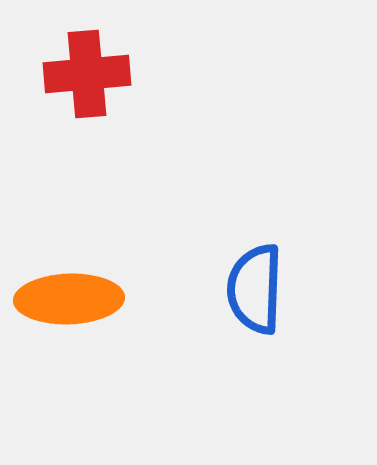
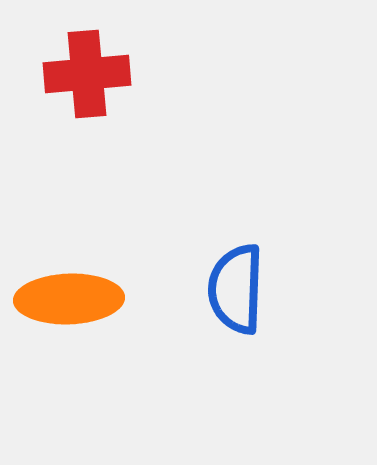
blue semicircle: moved 19 px left
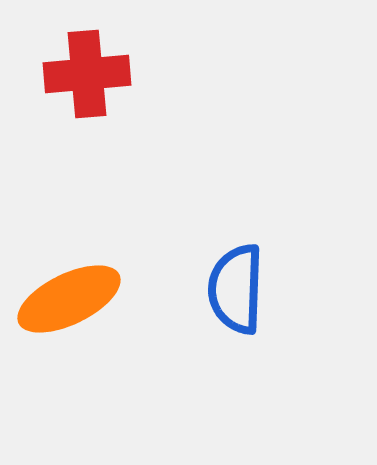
orange ellipse: rotated 24 degrees counterclockwise
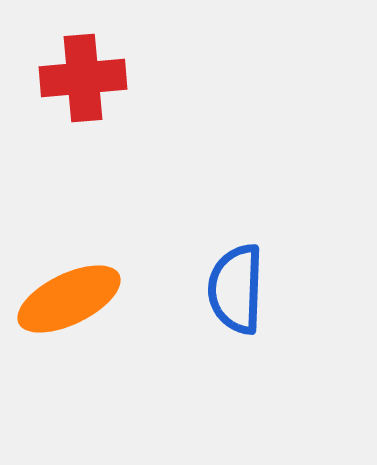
red cross: moved 4 px left, 4 px down
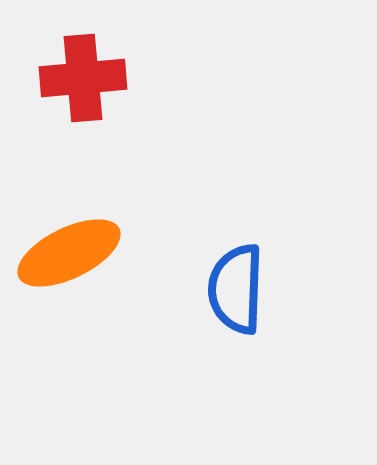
orange ellipse: moved 46 px up
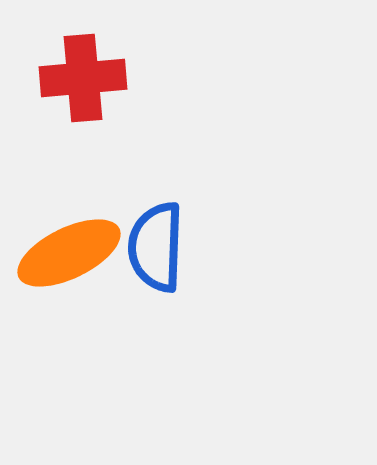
blue semicircle: moved 80 px left, 42 px up
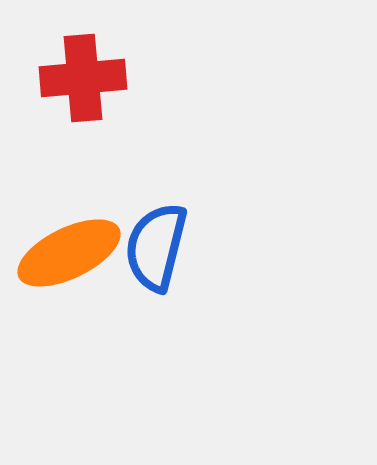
blue semicircle: rotated 12 degrees clockwise
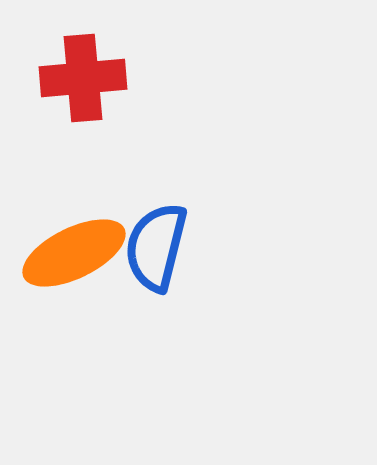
orange ellipse: moved 5 px right
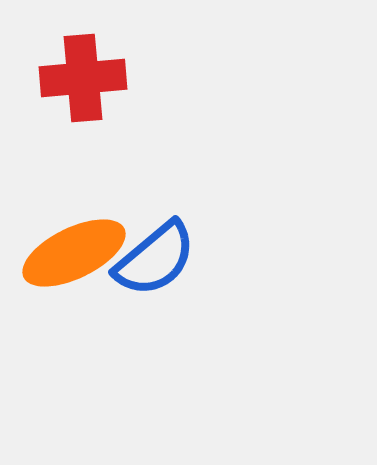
blue semicircle: moved 1 px left, 12 px down; rotated 144 degrees counterclockwise
